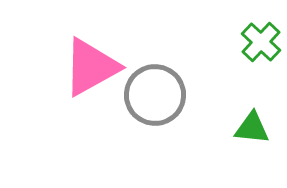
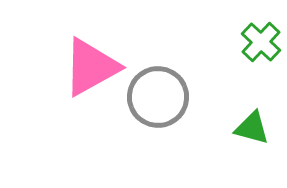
gray circle: moved 3 px right, 2 px down
green triangle: rotated 9 degrees clockwise
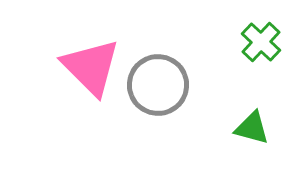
pink triangle: rotated 46 degrees counterclockwise
gray circle: moved 12 px up
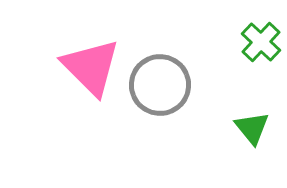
gray circle: moved 2 px right
green triangle: rotated 36 degrees clockwise
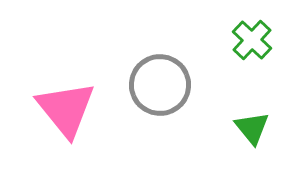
green cross: moved 9 px left, 2 px up
pink triangle: moved 25 px left, 42 px down; rotated 6 degrees clockwise
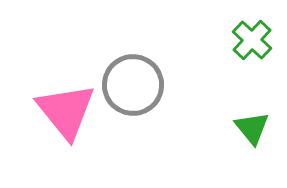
gray circle: moved 27 px left
pink triangle: moved 2 px down
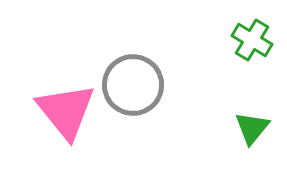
green cross: rotated 12 degrees counterclockwise
green triangle: rotated 18 degrees clockwise
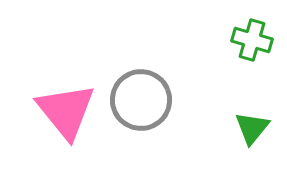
green cross: rotated 15 degrees counterclockwise
gray circle: moved 8 px right, 15 px down
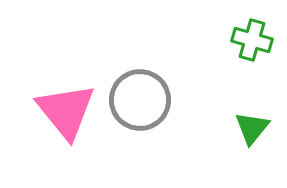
gray circle: moved 1 px left
